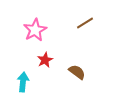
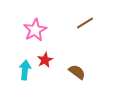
cyan arrow: moved 2 px right, 12 px up
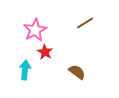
red star: moved 8 px up; rotated 14 degrees counterclockwise
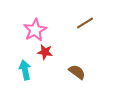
red star: rotated 21 degrees counterclockwise
cyan arrow: rotated 18 degrees counterclockwise
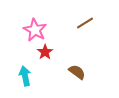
pink star: rotated 15 degrees counterclockwise
red star: rotated 28 degrees clockwise
cyan arrow: moved 6 px down
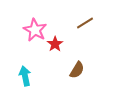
red star: moved 10 px right, 8 px up
brown semicircle: moved 2 px up; rotated 84 degrees clockwise
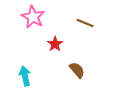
brown line: rotated 54 degrees clockwise
pink star: moved 2 px left, 13 px up
brown semicircle: rotated 72 degrees counterclockwise
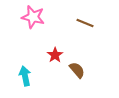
pink star: rotated 15 degrees counterclockwise
red star: moved 11 px down
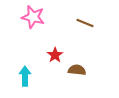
brown semicircle: rotated 42 degrees counterclockwise
cyan arrow: rotated 12 degrees clockwise
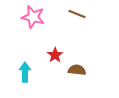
brown line: moved 8 px left, 9 px up
cyan arrow: moved 4 px up
